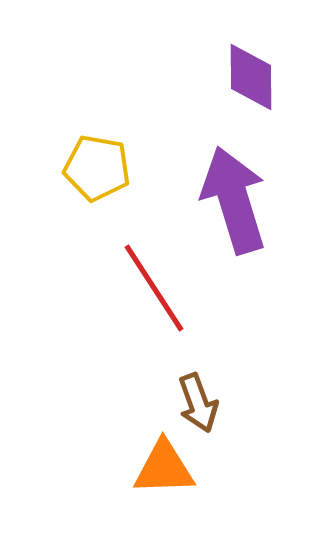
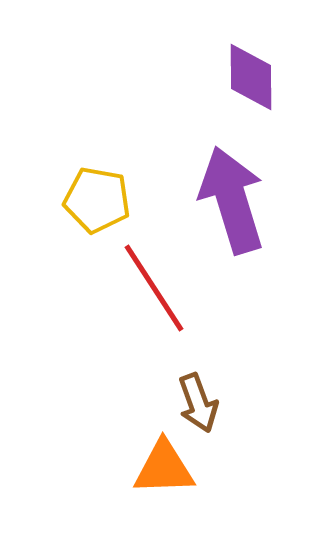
yellow pentagon: moved 32 px down
purple arrow: moved 2 px left
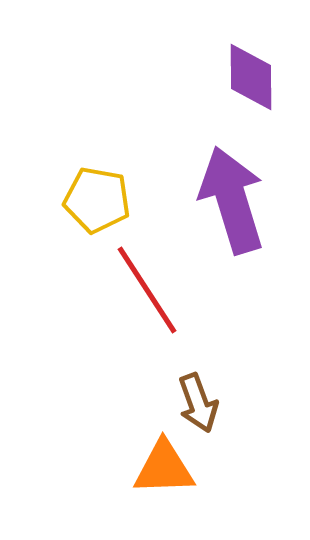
red line: moved 7 px left, 2 px down
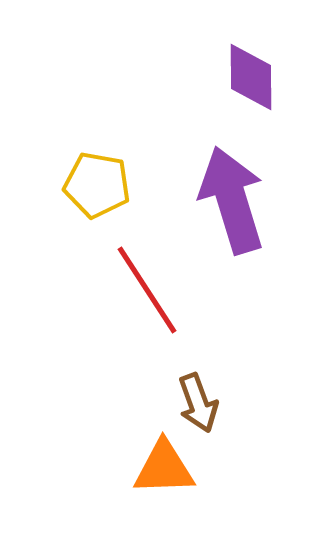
yellow pentagon: moved 15 px up
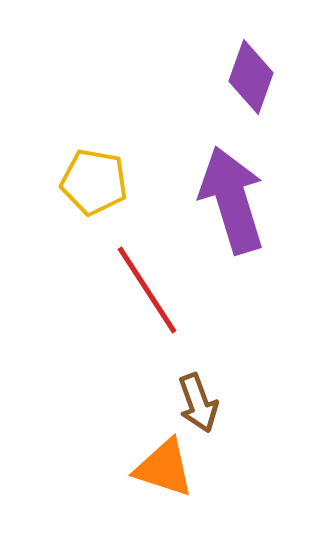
purple diamond: rotated 20 degrees clockwise
yellow pentagon: moved 3 px left, 3 px up
orange triangle: rotated 20 degrees clockwise
